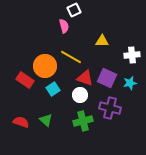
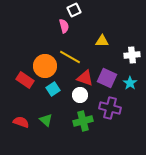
yellow line: moved 1 px left
cyan star: rotated 24 degrees counterclockwise
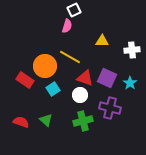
pink semicircle: moved 3 px right; rotated 32 degrees clockwise
white cross: moved 5 px up
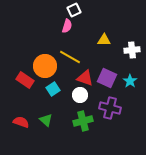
yellow triangle: moved 2 px right, 1 px up
cyan star: moved 2 px up
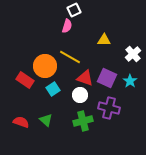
white cross: moved 1 px right, 4 px down; rotated 35 degrees counterclockwise
purple cross: moved 1 px left
